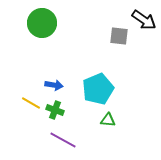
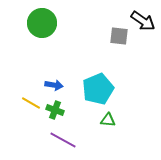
black arrow: moved 1 px left, 1 px down
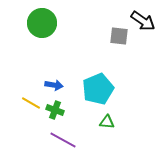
green triangle: moved 1 px left, 2 px down
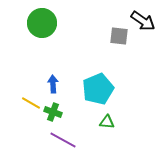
blue arrow: moved 1 px left, 1 px up; rotated 102 degrees counterclockwise
green cross: moved 2 px left, 2 px down
